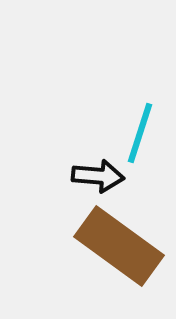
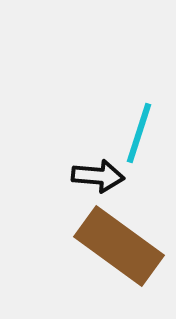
cyan line: moved 1 px left
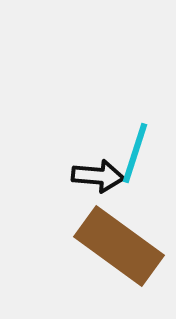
cyan line: moved 4 px left, 20 px down
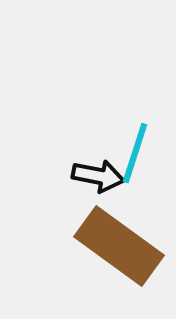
black arrow: rotated 6 degrees clockwise
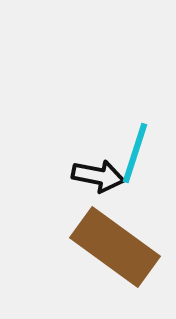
brown rectangle: moved 4 px left, 1 px down
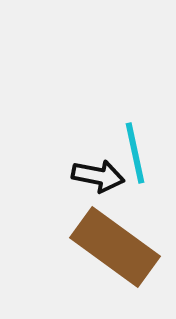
cyan line: rotated 30 degrees counterclockwise
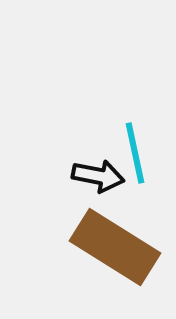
brown rectangle: rotated 4 degrees counterclockwise
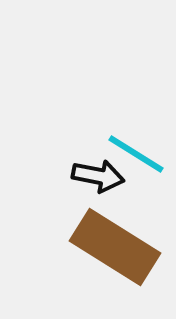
cyan line: moved 1 px right, 1 px down; rotated 46 degrees counterclockwise
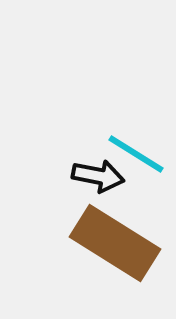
brown rectangle: moved 4 px up
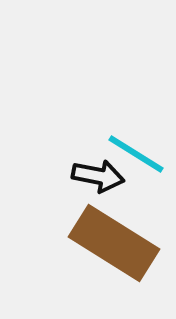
brown rectangle: moved 1 px left
